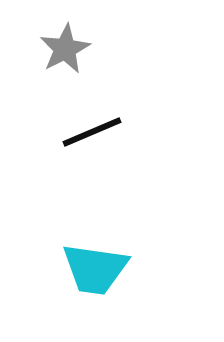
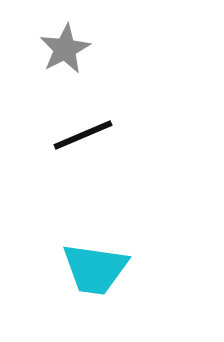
black line: moved 9 px left, 3 px down
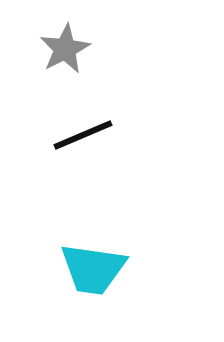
cyan trapezoid: moved 2 px left
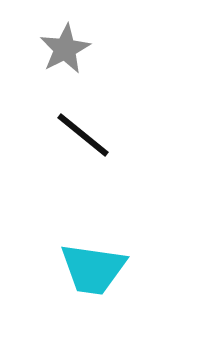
black line: rotated 62 degrees clockwise
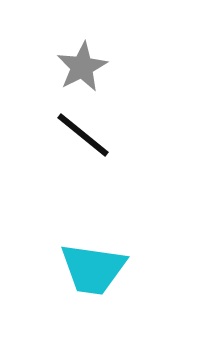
gray star: moved 17 px right, 18 px down
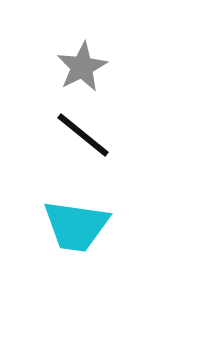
cyan trapezoid: moved 17 px left, 43 px up
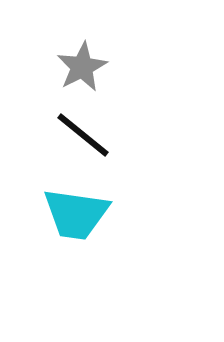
cyan trapezoid: moved 12 px up
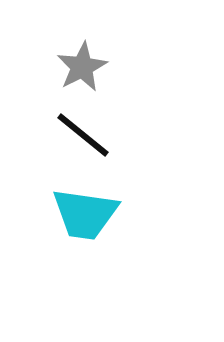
cyan trapezoid: moved 9 px right
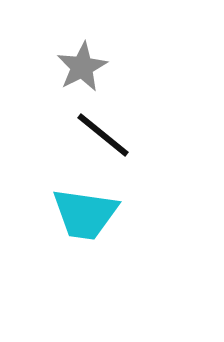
black line: moved 20 px right
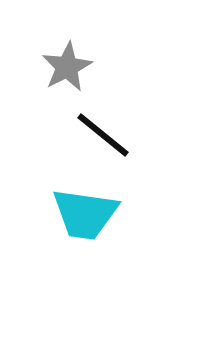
gray star: moved 15 px left
